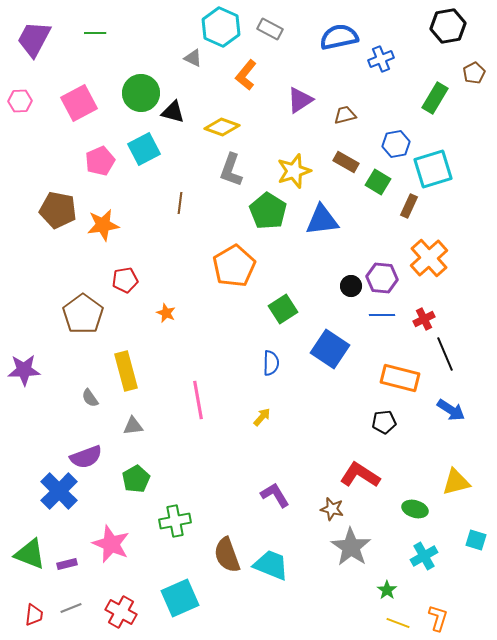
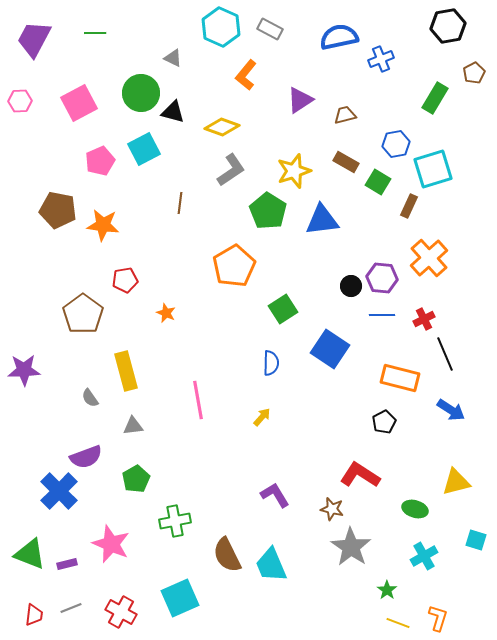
gray triangle at (193, 58): moved 20 px left
gray L-shape at (231, 170): rotated 144 degrees counterclockwise
orange star at (103, 225): rotated 16 degrees clockwise
black pentagon at (384, 422): rotated 20 degrees counterclockwise
brown semicircle at (227, 555): rotated 6 degrees counterclockwise
cyan trapezoid at (271, 565): rotated 135 degrees counterclockwise
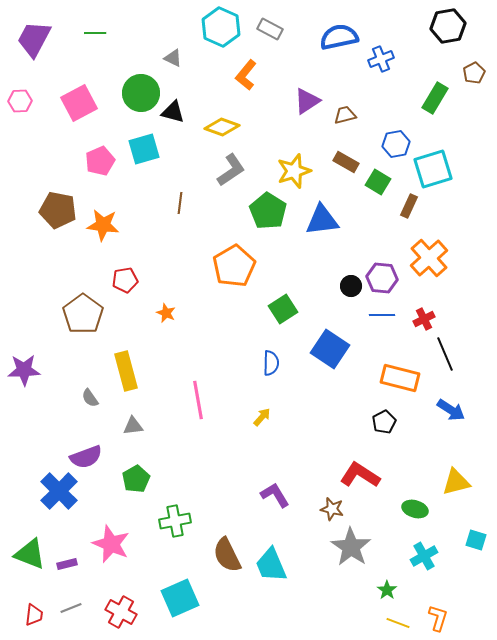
purple triangle at (300, 100): moved 7 px right, 1 px down
cyan square at (144, 149): rotated 12 degrees clockwise
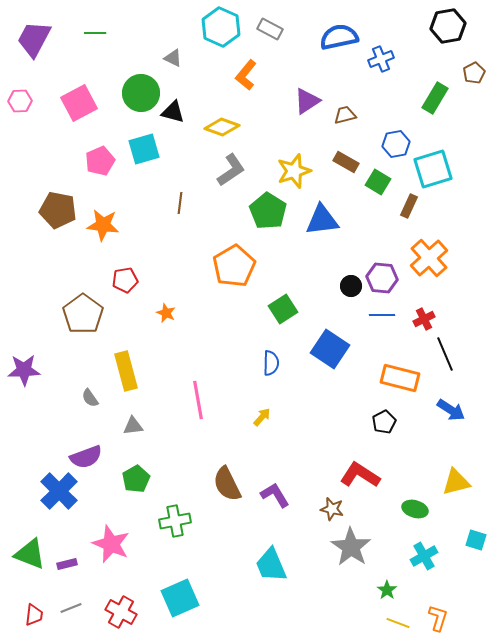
brown semicircle at (227, 555): moved 71 px up
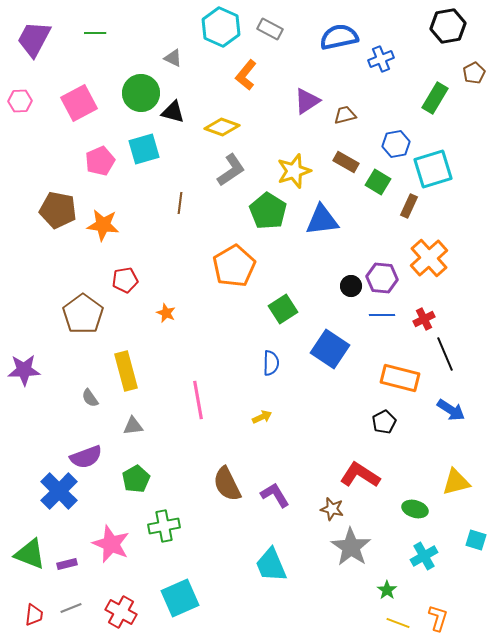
yellow arrow at (262, 417): rotated 24 degrees clockwise
green cross at (175, 521): moved 11 px left, 5 px down
